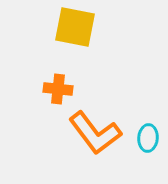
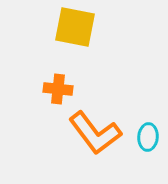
cyan ellipse: moved 1 px up
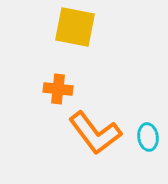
cyan ellipse: rotated 12 degrees counterclockwise
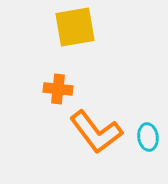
yellow square: rotated 21 degrees counterclockwise
orange L-shape: moved 1 px right, 1 px up
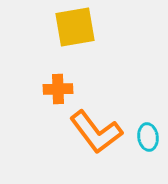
orange cross: rotated 8 degrees counterclockwise
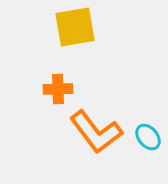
cyan ellipse: rotated 32 degrees counterclockwise
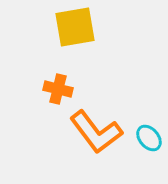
orange cross: rotated 16 degrees clockwise
cyan ellipse: moved 1 px right, 1 px down
